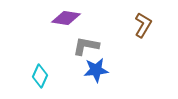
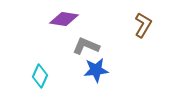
purple diamond: moved 2 px left, 1 px down
gray L-shape: rotated 12 degrees clockwise
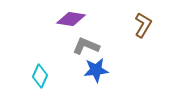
purple diamond: moved 7 px right
